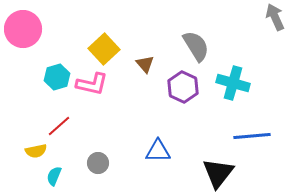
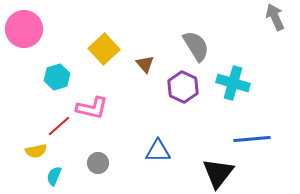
pink circle: moved 1 px right
pink L-shape: moved 24 px down
blue line: moved 3 px down
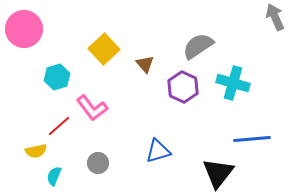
gray semicircle: moved 2 px right; rotated 92 degrees counterclockwise
pink L-shape: rotated 40 degrees clockwise
blue triangle: rotated 16 degrees counterclockwise
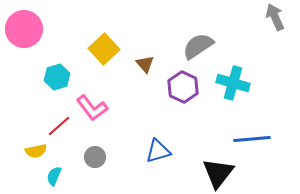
gray circle: moved 3 px left, 6 px up
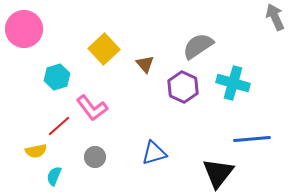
blue triangle: moved 4 px left, 2 px down
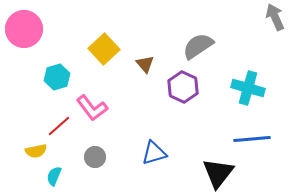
cyan cross: moved 15 px right, 5 px down
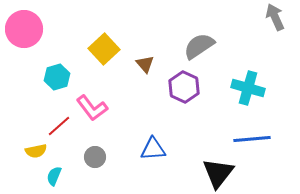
gray semicircle: moved 1 px right
purple hexagon: moved 1 px right
blue triangle: moved 1 px left, 4 px up; rotated 12 degrees clockwise
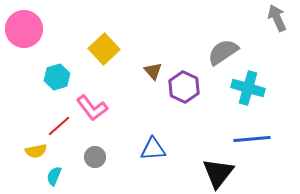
gray arrow: moved 2 px right, 1 px down
gray semicircle: moved 24 px right, 6 px down
brown triangle: moved 8 px right, 7 px down
